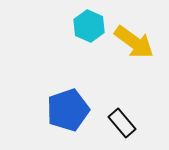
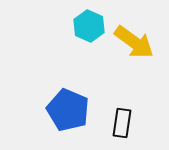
blue pentagon: rotated 30 degrees counterclockwise
black rectangle: rotated 48 degrees clockwise
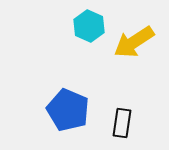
yellow arrow: rotated 111 degrees clockwise
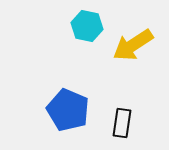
cyan hexagon: moved 2 px left; rotated 12 degrees counterclockwise
yellow arrow: moved 1 px left, 3 px down
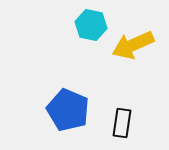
cyan hexagon: moved 4 px right, 1 px up
yellow arrow: rotated 9 degrees clockwise
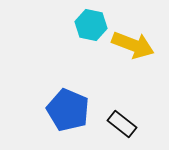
yellow arrow: rotated 135 degrees counterclockwise
black rectangle: moved 1 px down; rotated 60 degrees counterclockwise
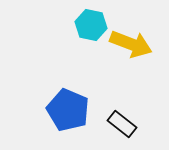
yellow arrow: moved 2 px left, 1 px up
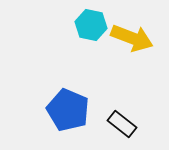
yellow arrow: moved 1 px right, 6 px up
